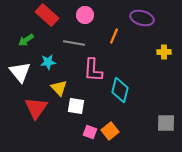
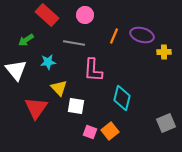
purple ellipse: moved 17 px down
white triangle: moved 4 px left, 2 px up
cyan diamond: moved 2 px right, 8 px down
gray square: rotated 24 degrees counterclockwise
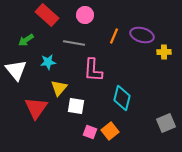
yellow triangle: rotated 24 degrees clockwise
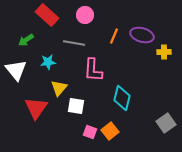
gray square: rotated 12 degrees counterclockwise
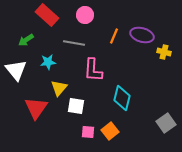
yellow cross: rotated 16 degrees clockwise
pink square: moved 2 px left; rotated 16 degrees counterclockwise
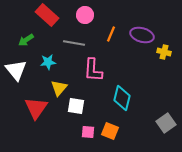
orange line: moved 3 px left, 2 px up
orange square: rotated 30 degrees counterclockwise
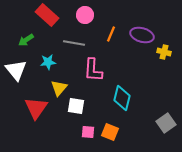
orange square: moved 1 px down
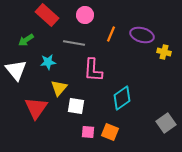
cyan diamond: rotated 40 degrees clockwise
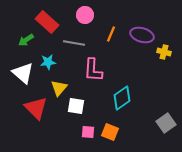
red rectangle: moved 7 px down
white triangle: moved 7 px right, 3 px down; rotated 10 degrees counterclockwise
red triangle: rotated 20 degrees counterclockwise
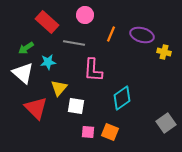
green arrow: moved 8 px down
